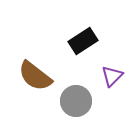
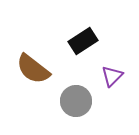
brown semicircle: moved 2 px left, 7 px up
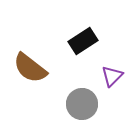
brown semicircle: moved 3 px left, 1 px up
gray circle: moved 6 px right, 3 px down
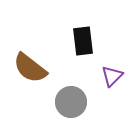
black rectangle: rotated 64 degrees counterclockwise
gray circle: moved 11 px left, 2 px up
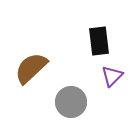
black rectangle: moved 16 px right
brown semicircle: moved 1 px right; rotated 99 degrees clockwise
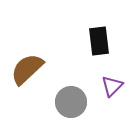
brown semicircle: moved 4 px left, 1 px down
purple triangle: moved 10 px down
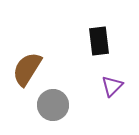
brown semicircle: rotated 15 degrees counterclockwise
gray circle: moved 18 px left, 3 px down
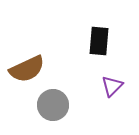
black rectangle: rotated 12 degrees clockwise
brown semicircle: rotated 147 degrees counterclockwise
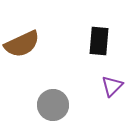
brown semicircle: moved 5 px left, 25 px up
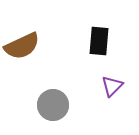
brown semicircle: moved 2 px down
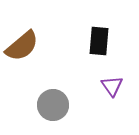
brown semicircle: rotated 15 degrees counterclockwise
purple triangle: rotated 20 degrees counterclockwise
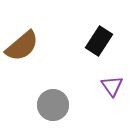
black rectangle: rotated 28 degrees clockwise
